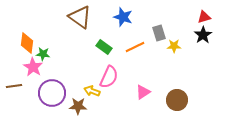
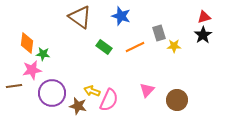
blue star: moved 2 px left, 1 px up
pink star: moved 1 px left, 3 px down; rotated 30 degrees clockwise
pink semicircle: moved 23 px down
pink triangle: moved 4 px right, 2 px up; rotated 14 degrees counterclockwise
brown star: rotated 12 degrees clockwise
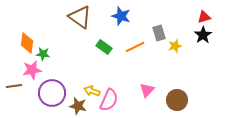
yellow star: moved 1 px right; rotated 16 degrees counterclockwise
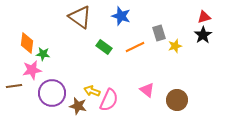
pink triangle: rotated 35 degrees counterclockwise
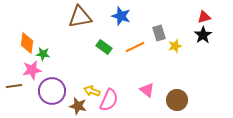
brown triangle: rotated 45 degrees counterclockwise
purple circle: moved 2 px up
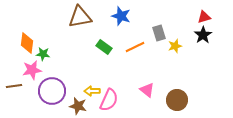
yellow arrow: rotated 21 degrees counterclockwise
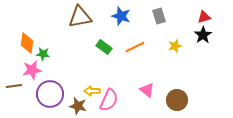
gray rectangle: moved 17 px up
purple circle: moved 2 px left, 3 px down
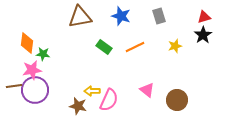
purple circle: moved 15 px left, 4 px up
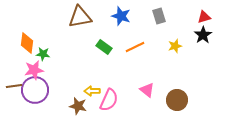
pink star: moved 2 px right
